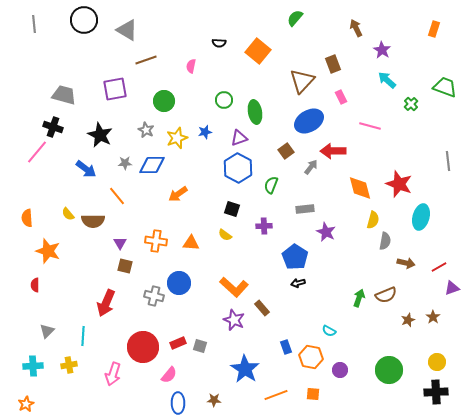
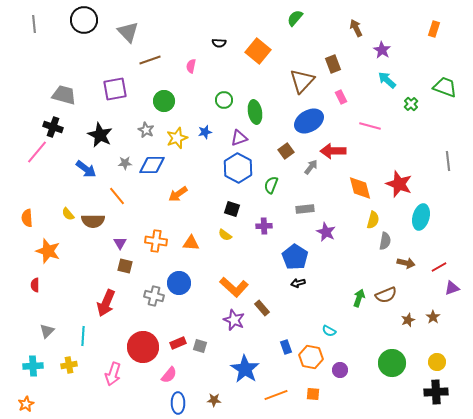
gray triangle at (127, 30): moved 1 px right, 2 px down; rotated 15 degrees clockwise
brown line at (146, 60): moved 4 px right
green circle at (389, 370): moved 3 px right, 7 px up
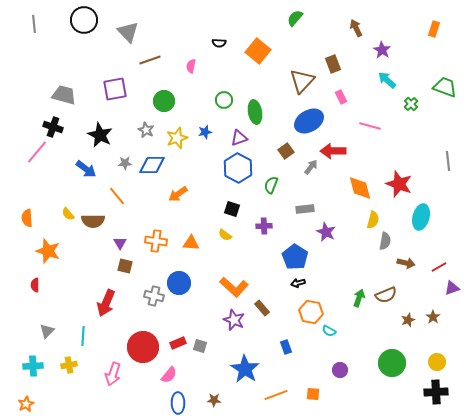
orange hexagon at (311, 357): moved 45 px up
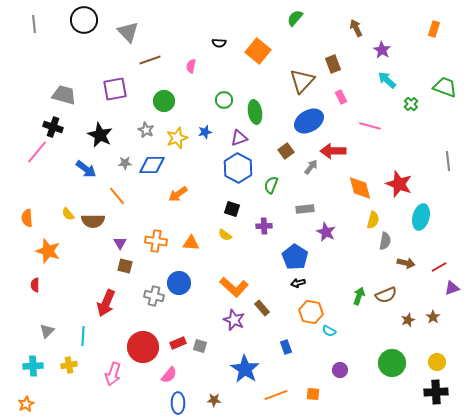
green arrow at (359, 298): moved 2 px up
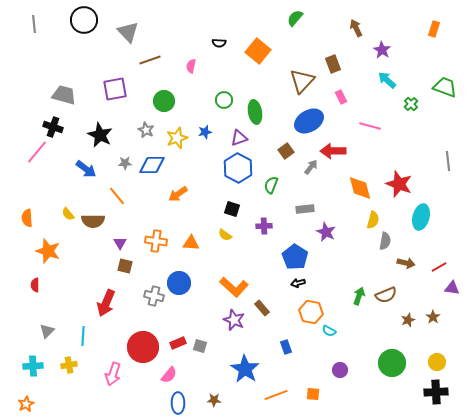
purple triangle at (452, 288): rotated 28 degrees clockwise
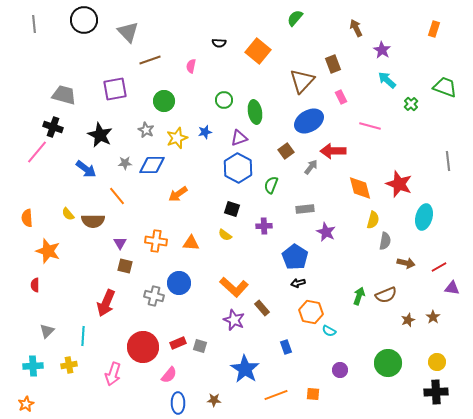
cyan ellipse at (421, 217): moved 3 px right
green circle at (392, 363): moved 4 px left
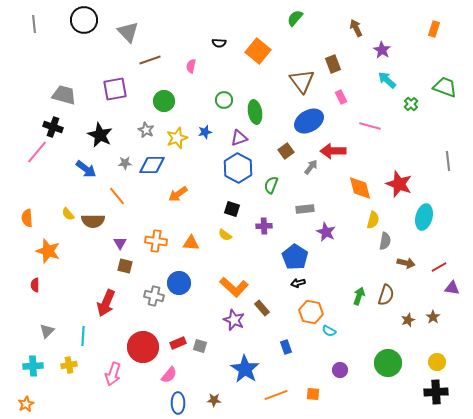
brown triangle at (302, 81): rotated 20 degrees counterclockwise
brown semicircle at (386, 295): rotated 50 degrees counterclockwise
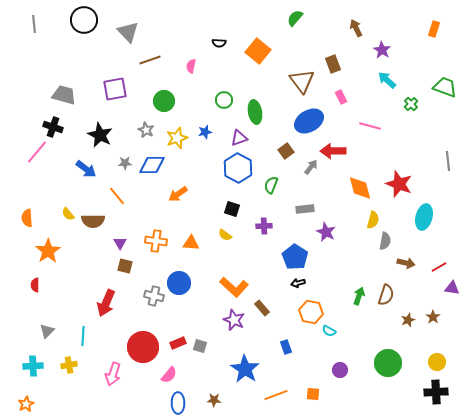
orange star at (48, 251): rotated 20 degrees clockwise
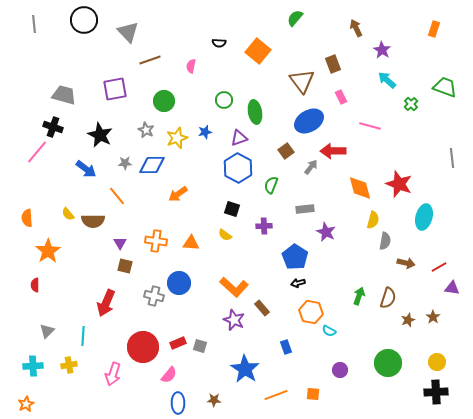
gray line at (448, 161): moved 4 px right, 3 px up
brown semicircle at (386, 295): moved 2 px right, 3 px down
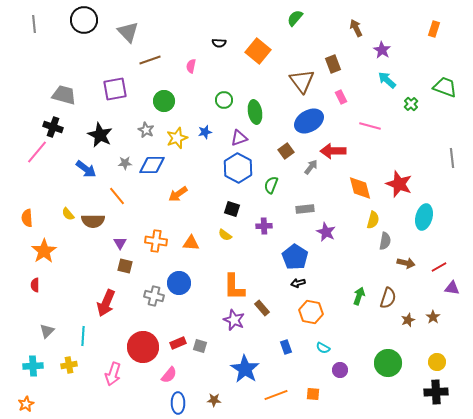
orange star at (48, 251): moved 4 px left
orange L-shape at (234, 287): rotated 48 degrees clockwise
cyan semicircle at (329, 331): moved 6 px left, 17 px down
